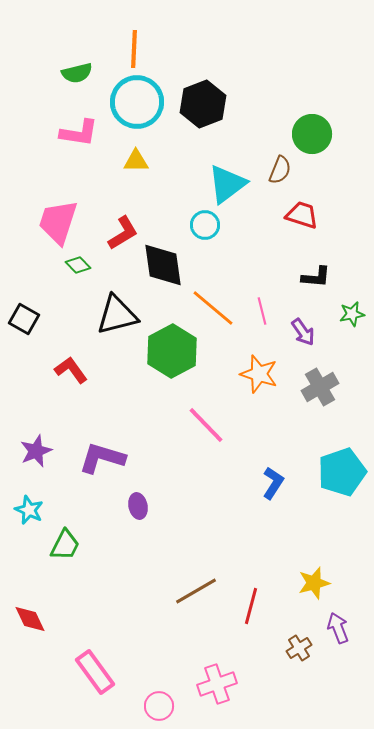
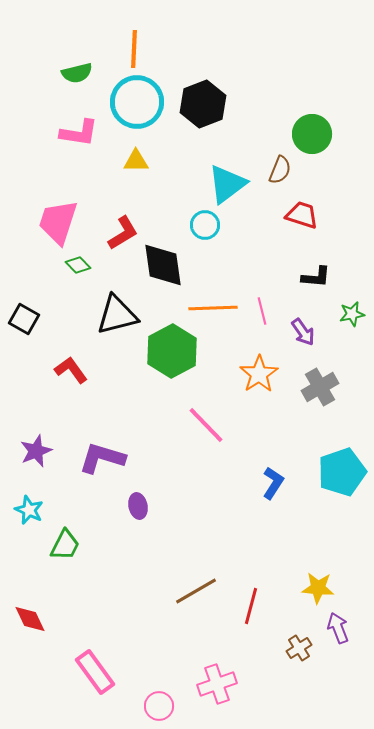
orange line at (213, 308): rotated 42 degrees counterclockwise
orange star at (259, 374): rotated 21 degrees clockwise
yellow star at (314, 583): moved 4 px right, 5 px down; rotated 20 degrees clockwise
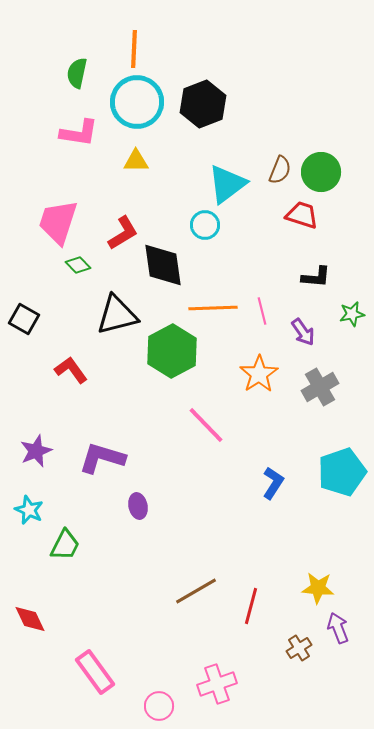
green semicircle at (77, 73): rotated 116 degrees clockwise
green circle at (312, 134): moved 9 px right, 38 px down
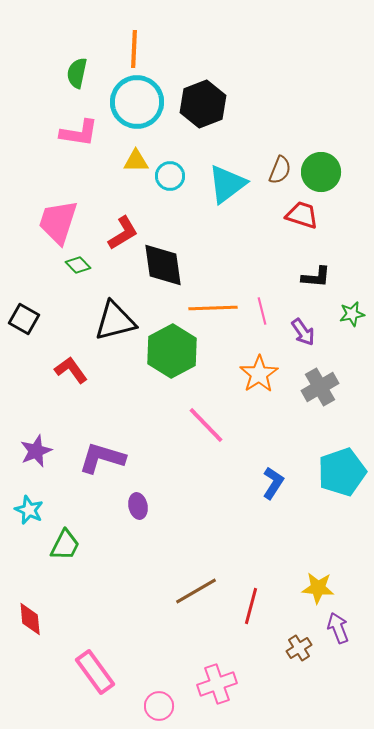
cyan circle at (205, 225): moved 35 px left, 49 px up
black triangle at (117, 315): moved 2 px left, 6 px down
red diamond at (30, 619): rotated 20 degrees clockwise
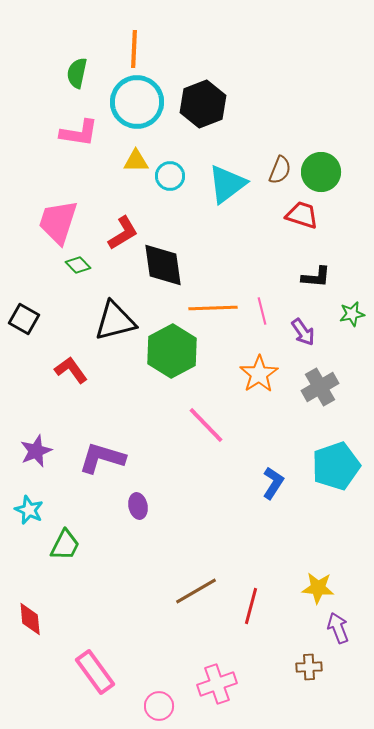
cyan pentagon at (342, 472): moved 6 px left, 6 px up
brown cross at (299, 648): moved 10 px right, 19 px down; rotated 30 degrees clockwise
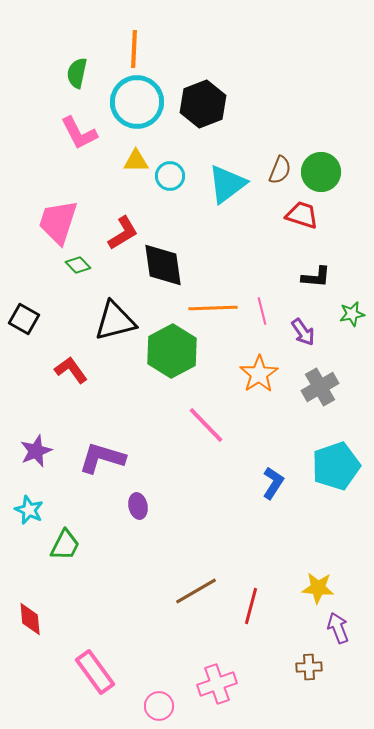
pink L-shape at (79, 133): rotated 54 degrees clockwise
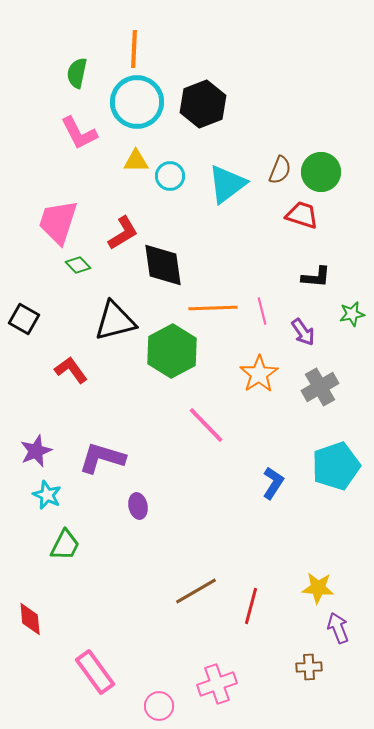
cyan star at (29, 510): moved 18 px right, 15 px up
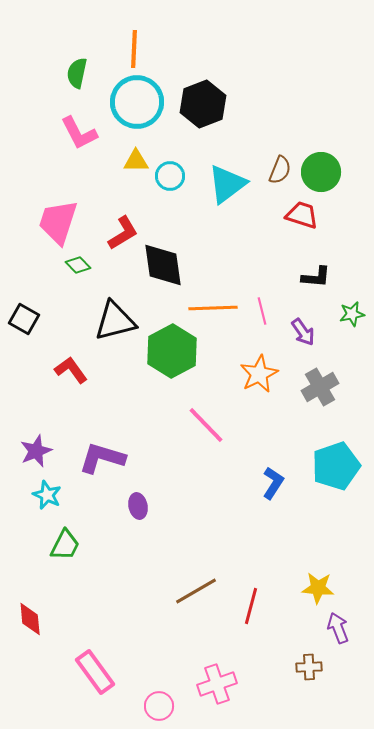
orange star at (259, 374): rotated 6 degrees clockwise
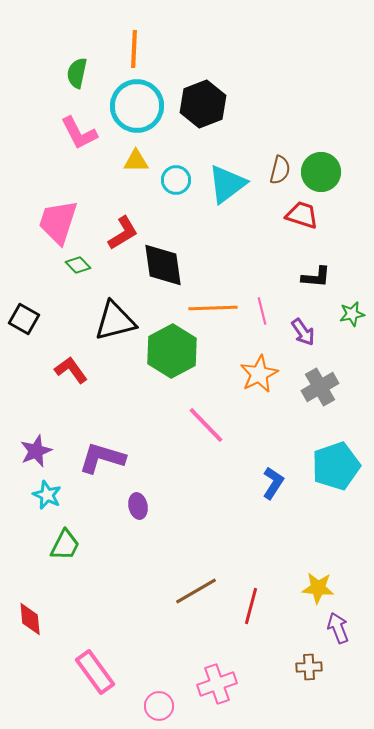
cyan circle at (137, 102): moved 4 px down
brown semicircle at (280, 170): rotated 8 degrees counterclockwise
cyan circle at (170, 176): moved 6 px right, 4 px down
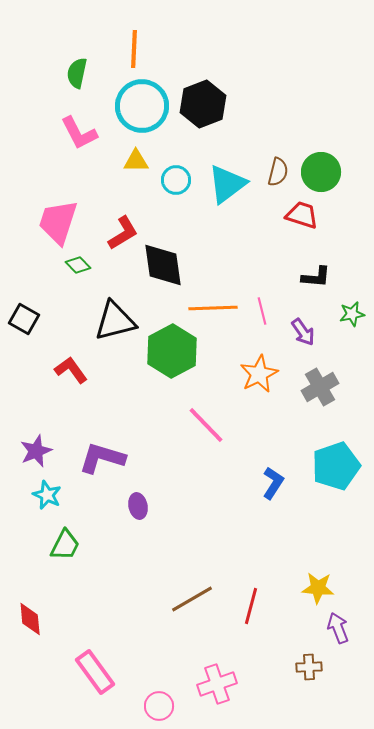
cyan circle at (137, 106): moved 5 px right
brown semicircle at (280, 170): moved 2 px left, 2 px down
brown line at (196, 591): moved 4 px left, 8 px down
